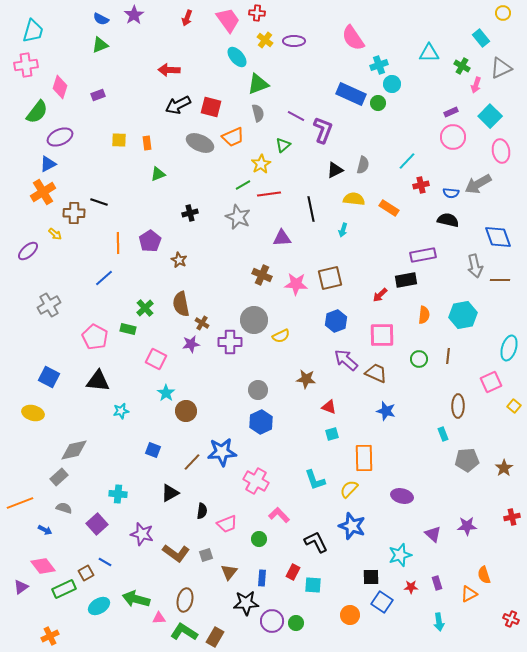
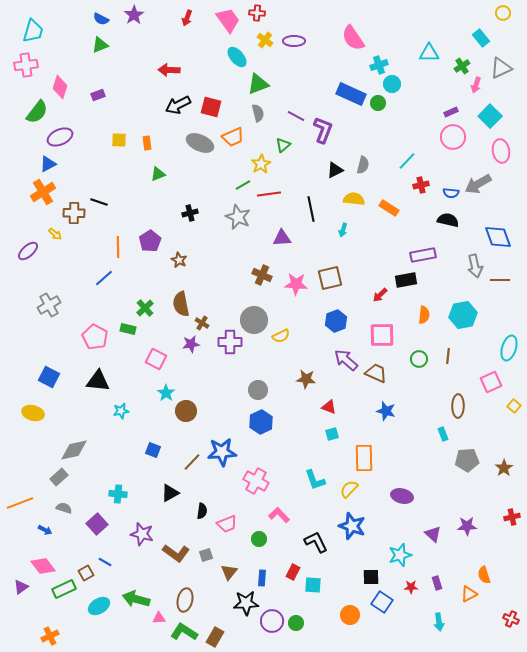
green cross at (462, 66): rotated 28 degrees clockwise
orange line at (118, 243): moved 4 px down
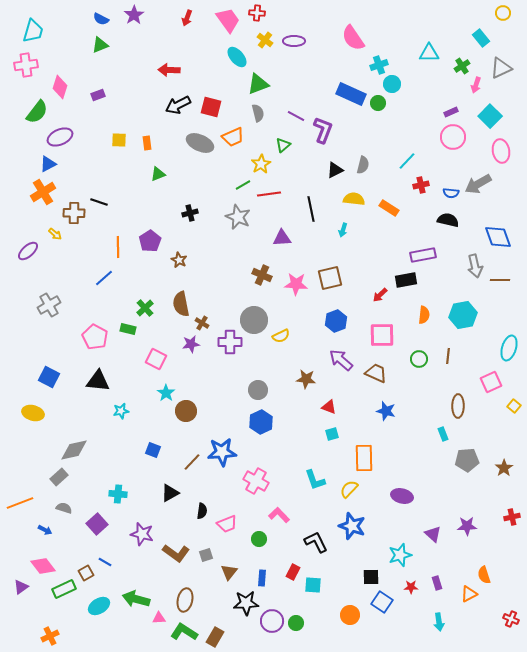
purple arrow at (346, 360): moved 5 px left
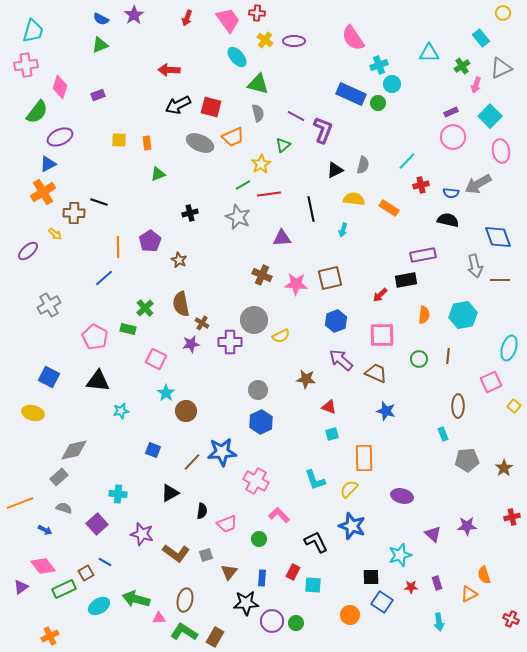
green triangle at (258, 84): rotated 35 degrees clockwise
